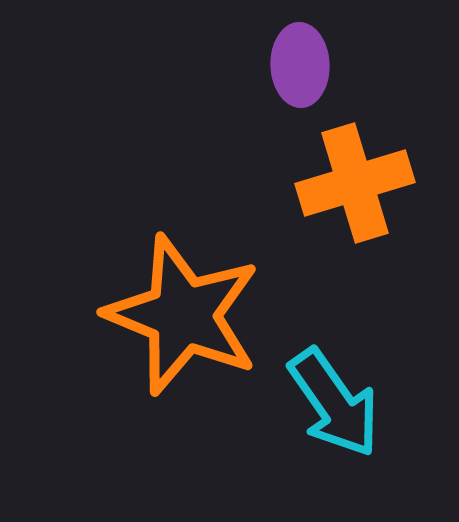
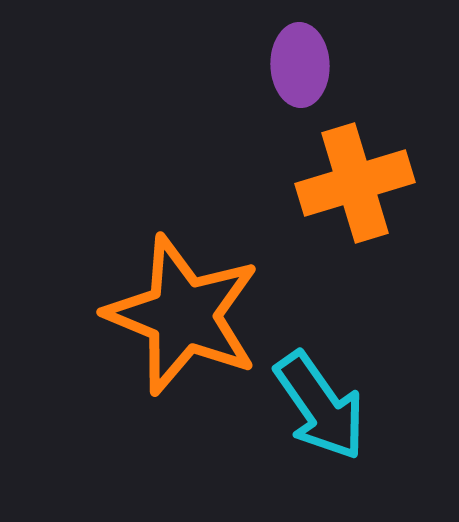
cyan arrow: moved 14 px left, 3 px down
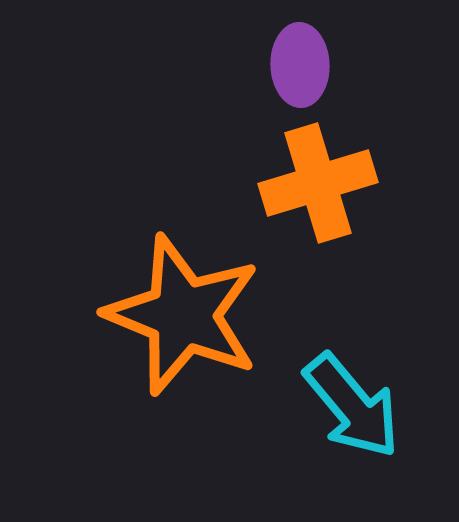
orange cross: moved 37 px left
cyan arrow: moved 32 px right; rotated 5 degrees counterclockwise
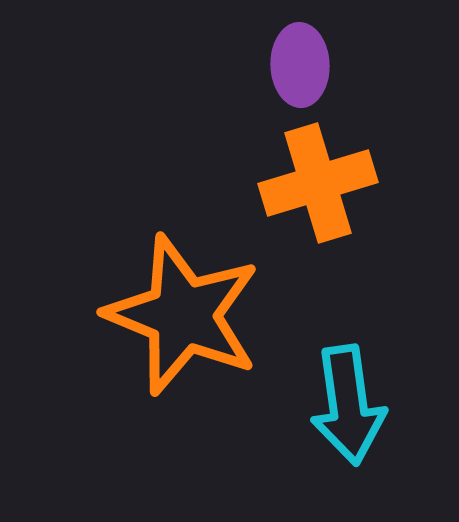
cyan arrow: moved 4 px left, 1 px up; rotated 32 degrees clockwise
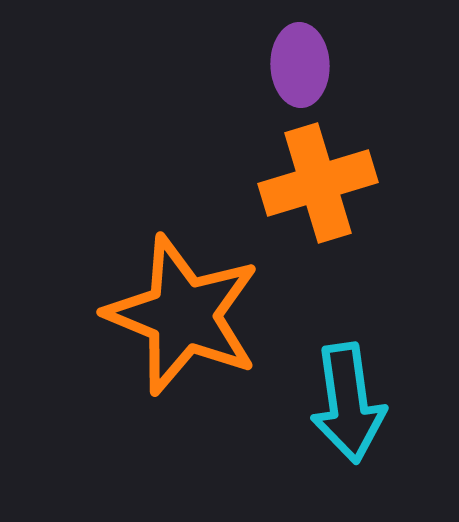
cyan arrow: moved 2 px up
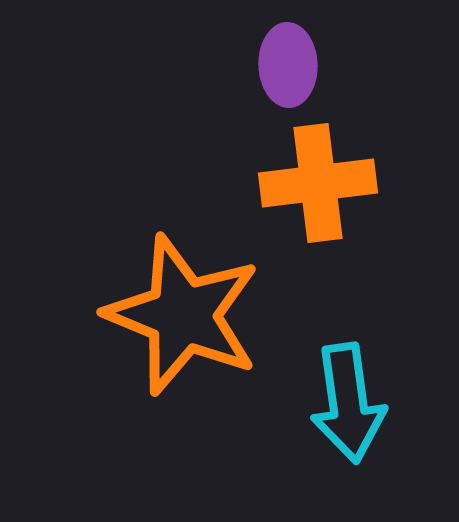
purple ellipse: moved 12 px left
orange cross: rotated 10 degrees clockwise
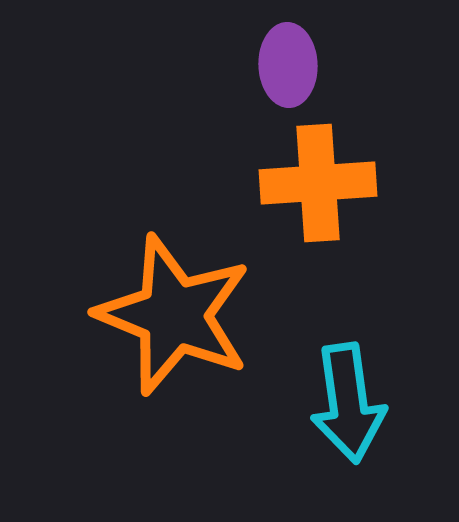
orange cross: rotated 3 degrees clockwise
orange star: moved 9 px left
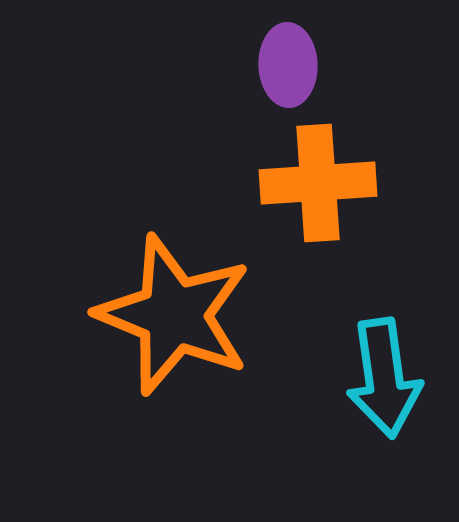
cyan arrow: moved 36 px right, 25 px up
